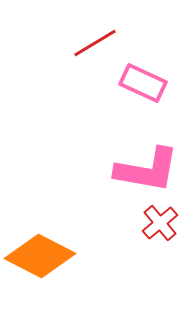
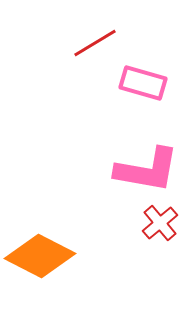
pink rectangle: rotated 9 degrees counterclockwise
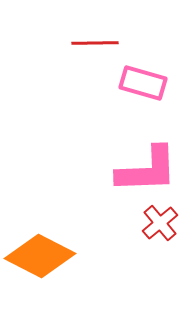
red line: rotated 30 degrees clockwise
pink L-shape: rotated 12 degrees counterclockwise
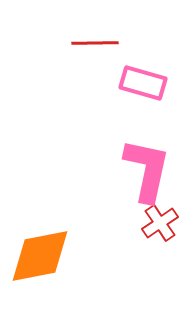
pink L-shape: rotated 76 degrees counterclockwise
red cross: rotated 6 degrees clockwise
orange diamond: rotated 38 degrees counterclockwise
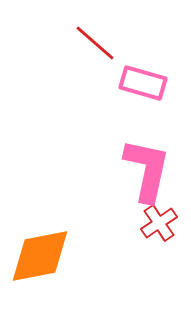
red line: rotated 42 degrees clockwise
red cross: moved 1 px left
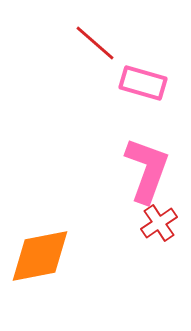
pink L-shape: rotated 8 degrees clockwise
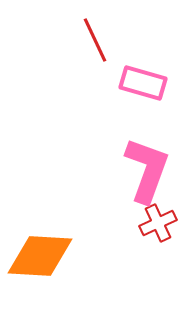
red line: moved 3 px up; rotated 24 degrees clockwise
red cross: moved 1 px left; rotated 9 degrees clockwise
orange diamond: rotated 14 degrees clockwise
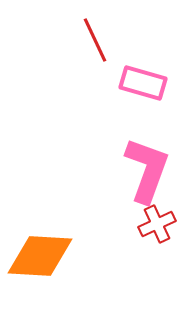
red cross: moved 1 px left, 1 px down
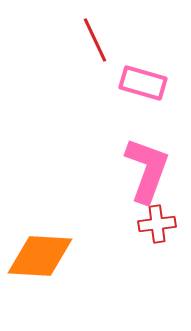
red cross: rotated 18 degrees clockwise
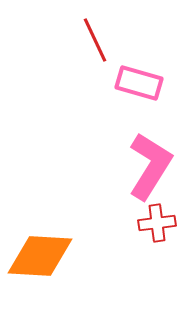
pink rectangle: moved 4 px left
pink L-shape: moved 3 px right, 4 px up; rotated 12 degrees clockwise
red cross: moved 1 px up
